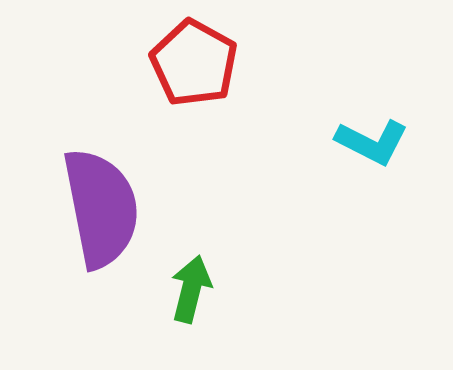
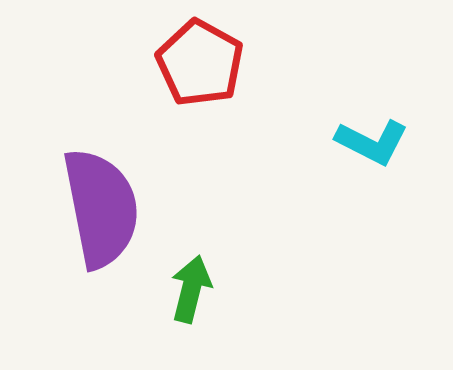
red pentagon: moved 6 px right
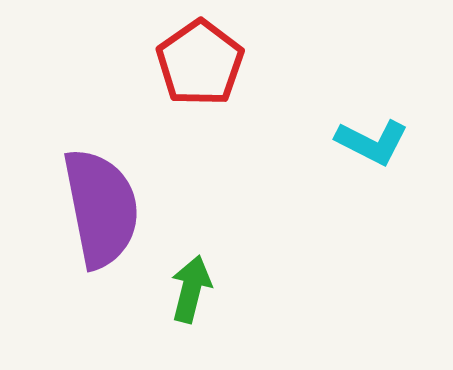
red pentagon: rotated 8 degrees clockwise
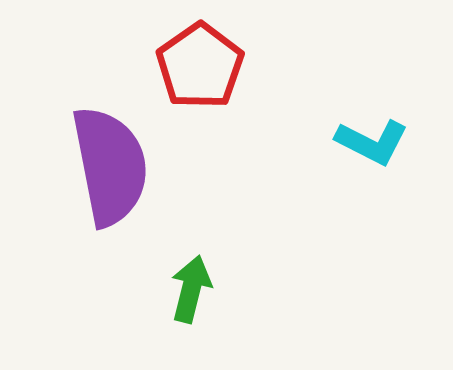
red pentagon: moved 3 px down
purple semicircle: moved 9 px right, 42 px up
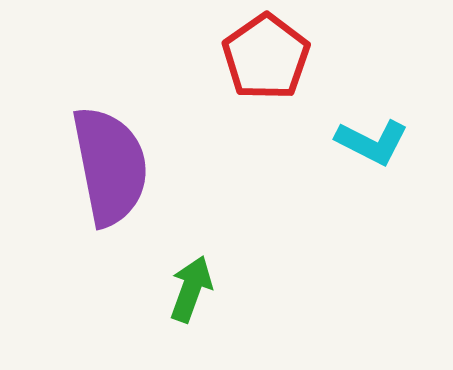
red pentagon: moved 66 px right, 9 px up
green arrow: rotated 6 degrees clockwise
